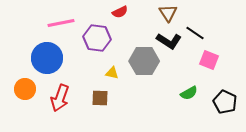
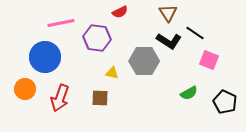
blue circle: moved 2 px left, 1 px up
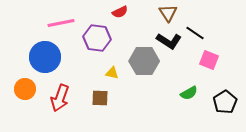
black pentagon: rotated 15 degrees clockwise
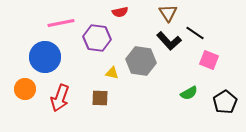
red semicircle: rotated 14 degrees clockwise
black L-shape: rotated 15 degrees clockwise
gray hexagon: moved 3 px left; rotated 8 degrees clockwise
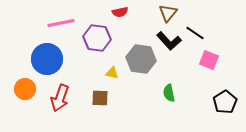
brown triangle: rotated 12 degrees clockwise
blue circle: moved 2 px right, 2 px down
gray hexagon: moved 2 px up
green semicircle: moved 20 px left; rotated 108 degrees clockwise
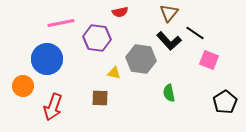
brown triangle: moved 1 px right
yellow triangle: moved 2 px right
orange circle: moved 2 px left, 3 px up
red arrow: moved 7 px left, 9 px down
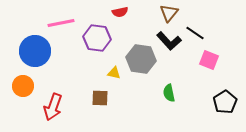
blue circle: moved 12 px left, 8 px up
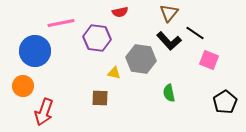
red arrow: moved 9 px left, 5 px down
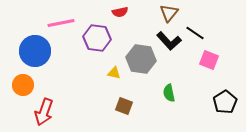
orange circle: moved 1 px up
brown square: moved 24 px right, 8 px down; rotated 18 degrees clockwise
